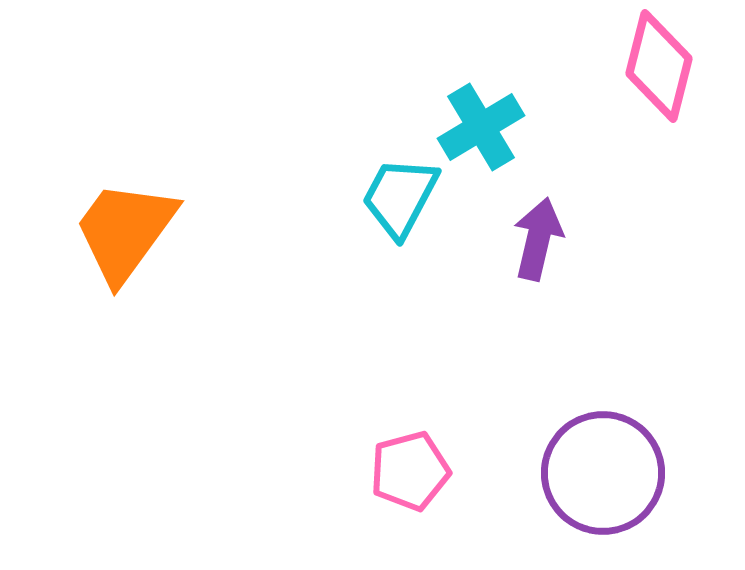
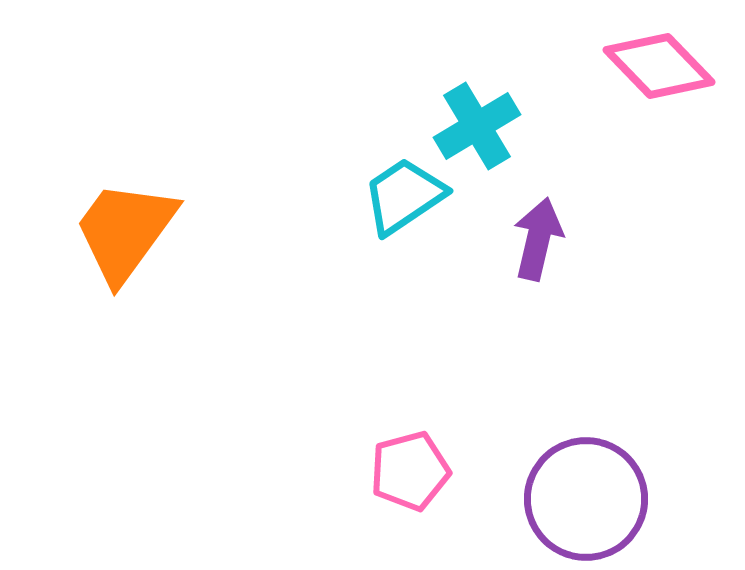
pink diamond: rotated 58 degrees counterclockwise
cyan cross: moved 4 px left, 1 px up
cyan trapezoid: moved 4 px right, 1 px up; rotated 28 degrees clockwise
purple circle: moved 17 px left, 26 px down
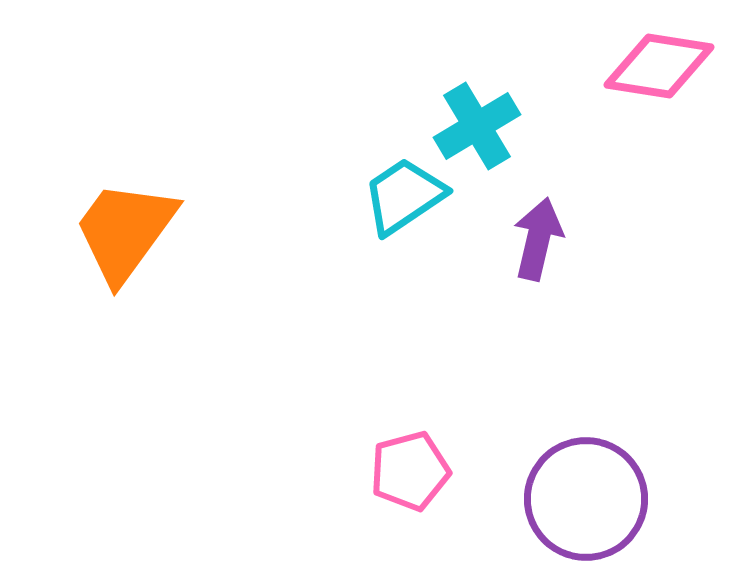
pink diamond: rotated 37 degrees counterclockwise
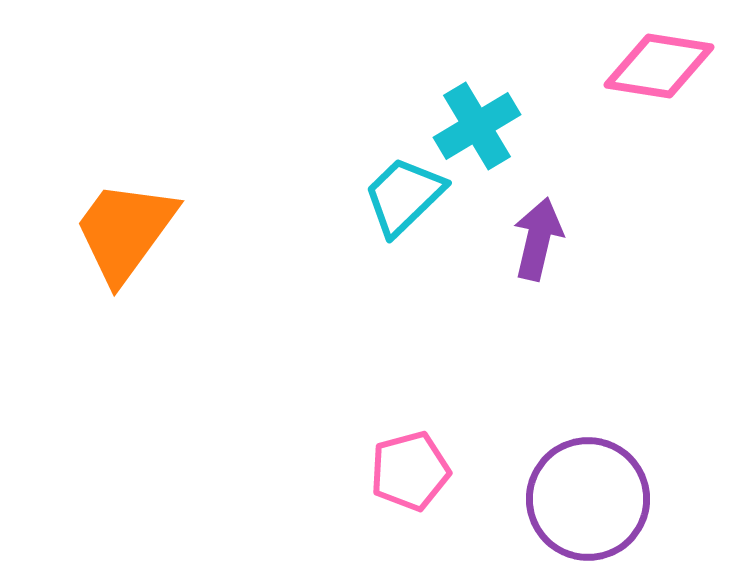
cyan trapezoid: rotated 10 degrees counterclockwise
purple circle: moved 2 px right
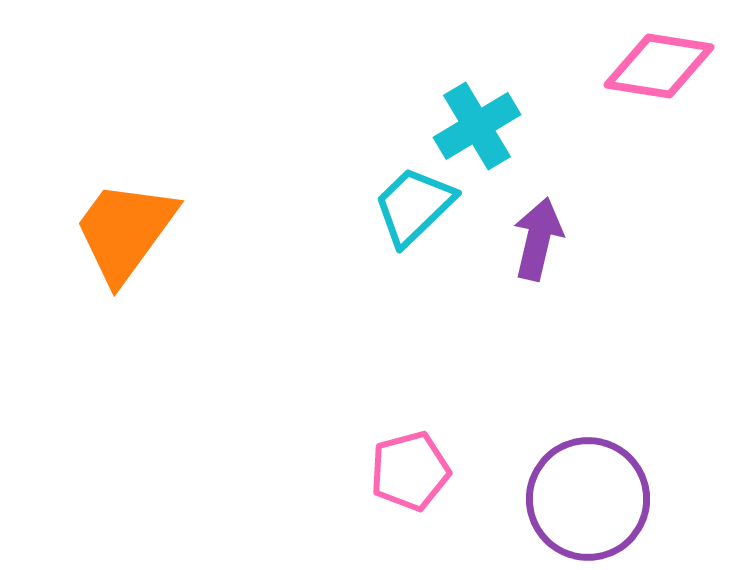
cyan trapezoid: moved 10 px right, 10 px down
